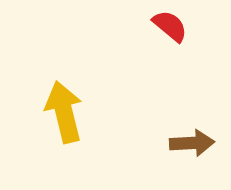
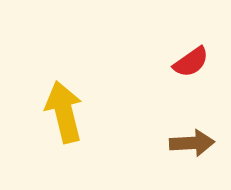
red semicircle: moved 21 px right, 36 px down; rotated 105 degrees clockwise
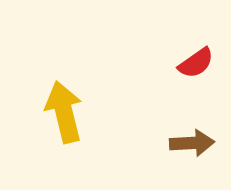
red semicircle: moved 5 px right, 1 px down
